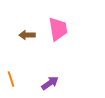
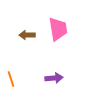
purple arrow: moved 4 px right, 5 px up; rotated 30 degrees clockwise
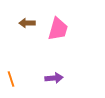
pink trapezoid: rotated 25 degrees clockwise
brown arrow: moved 12 px up
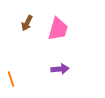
brown arrow: rotated 63 degrees counterclockwise
purple arrow: moved 6 px right, 9 px up
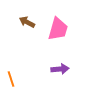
brown arrow: moved 1 px up; rotated 91 degrees clockwise
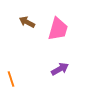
purple arrow: rotated 24 degrees counterclockwise
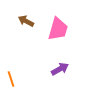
brown arrow: moved 1 px left, 1 px up
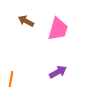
purple arrow: moved 2 px left, 3 px down
orange line: rotated 28 degrees clockwise
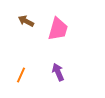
purple arrow: rotated 84 degrees counterclockwise
orange line: moved 10 px right, 4 px up; rotated 14 degrees clockwise
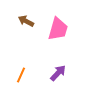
purple arrow: moved 1 px down; rotated 66 degrees clockwise
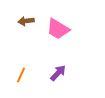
brown arrow: rotated 35 degrees counterclockwise
pink trapezoid: rotated 105 degrees clockwise
